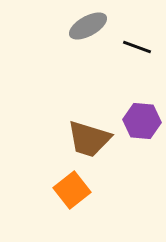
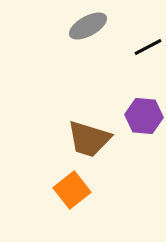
black line: moved 11 px right; rotated 48 degrees counterclockwise
purple hexagon: moved 2 px right, 5 px up
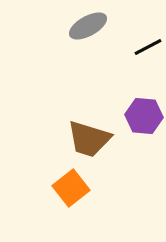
orange square: moved 1 px left, 2 px up
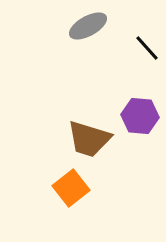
black line: moved 1 px left, 1 px down; rotated 76 degrees clockwise
purple hexagon: moved 4 px left
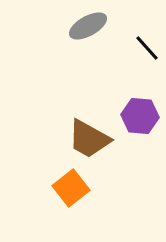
brown trapezoid: rotated 12 degrees clockwise
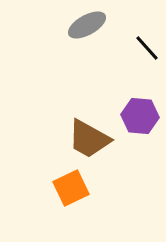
gray ellipse: moved 1 px left, 1 px up
orange square: rotated 12 degrees clockwise
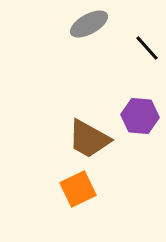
gray ellipse: moved 2 px right, 1 px up
orange square: moved 7 px right, 1 px down
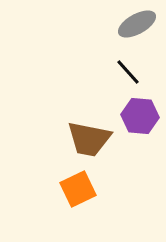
gray ellipse: moved 48 px right
black line: moved 19 px left, 24 px down
brown trapezoid: rotated 18 degrees counterclockwise
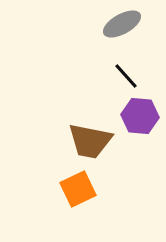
gray ellipse: moved 15 px left
black line: moved 2 px left, 4 px down
brown trapezoid: moved 1 px right, 2 px down
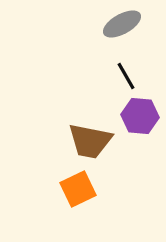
black line: rotated 12 degrees clockwise
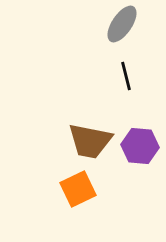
gray ellipse: rotated 27 degrees counterclockwise
black line: rotated 16 degrees clockwise
purple hexagon: moved 30 px down
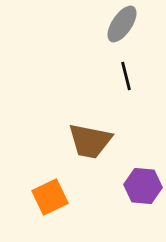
purple hexagon: moved 3 px right, 40 px down
orange square: moved 28 px left, 8 px down
